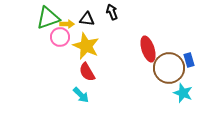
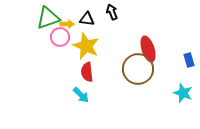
brown circle: moved 31 px left, 1 px down
red semicircle: rotated 24 degrees clockwise
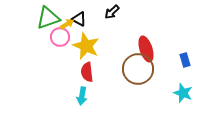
black arrow: rotated 112 degrees counterclockwise
black triangle: moved 8 px left; rotated 21 degrees clockwise
yellow arrow: rotated 32 degrees counterclockwise
red ellipse: moved 2 px left
blue rectangle: moved 4 px left
cyan arrow: moved 1 px right, 1 px down; rotated 54 degrees clockwise
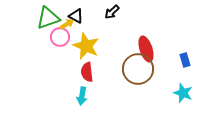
black triangle: moved 3 px left, 3 px up
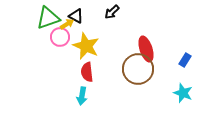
blue rectangle: rotated 48 degrees clockwise
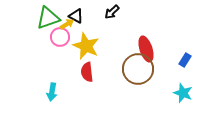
cyan arrow: moved 30 px left, 4 px up
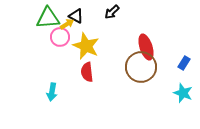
green triangle: rotated 15 degrees clockwise
red ellipse: moved 2 px up
blue rectangle: moved 1 px left, 3 px down
brown circle: moved 3 px right, 2 px up
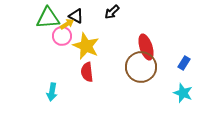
pink circle: moved 2 px right, 1 px up
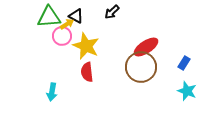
green triangle: moved 1 px right, 1 px up
red ellipse: rotated 75 degrees clockwise
cyan star: moved 4 px right, 2 px up
